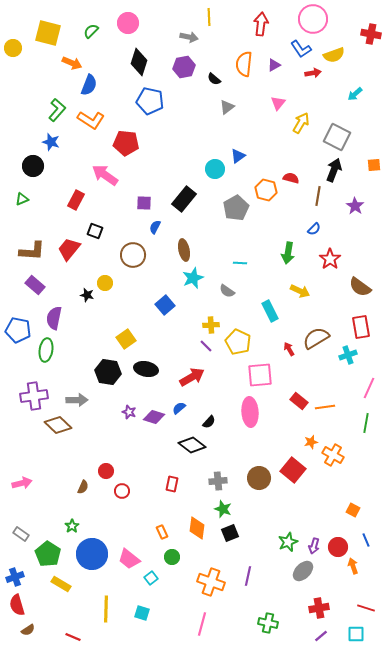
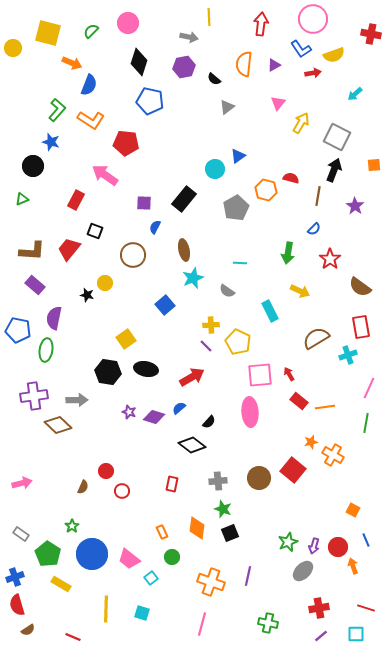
red arrow at (289, 349): moved 25 px down
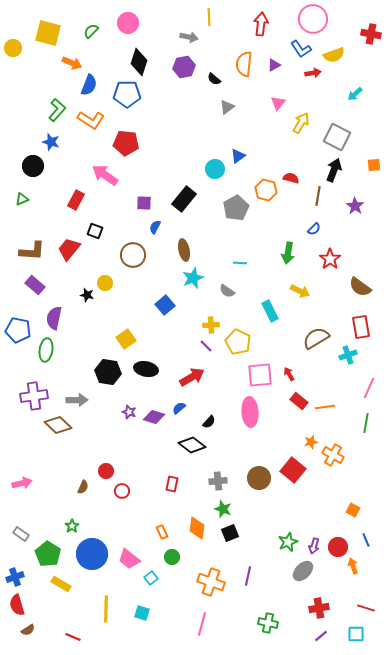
blue pentagon at (150, 101): moved 23 px left, 7 px up; rotated 12 degrees counterclockwise
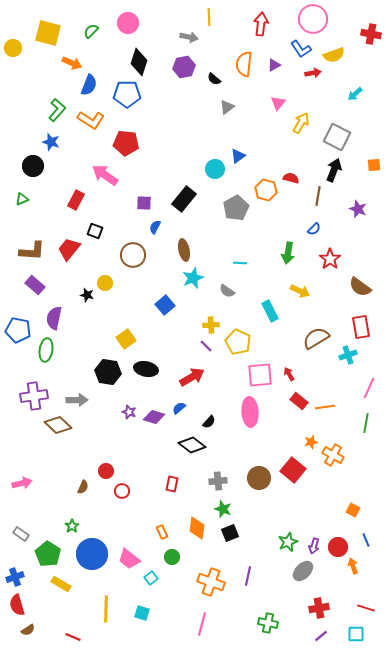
purple star at (355, 206): moved 3 px right, 3 px down; rotated 12 degrees counterclockwise
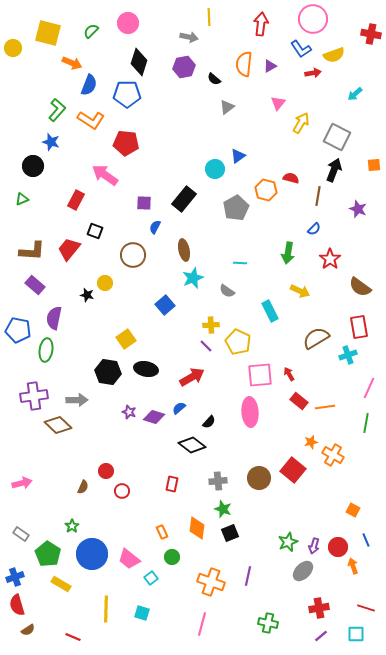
purple triangle at (274, 65): moved 4 px left, 1 px down
red rectangle at (361, 327): moved 2 px left
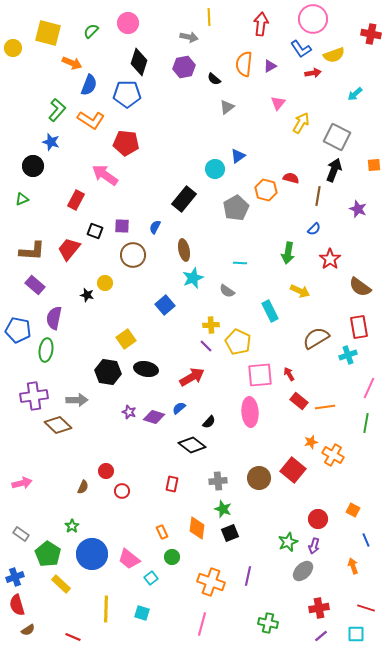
purple square at (144, 203): moved 22 px left, 23 px down
red circle at (338, 547): moved 20 px left, 28 px up
yellow rectangle at (61, 584): rotated 12 degrees clockwise
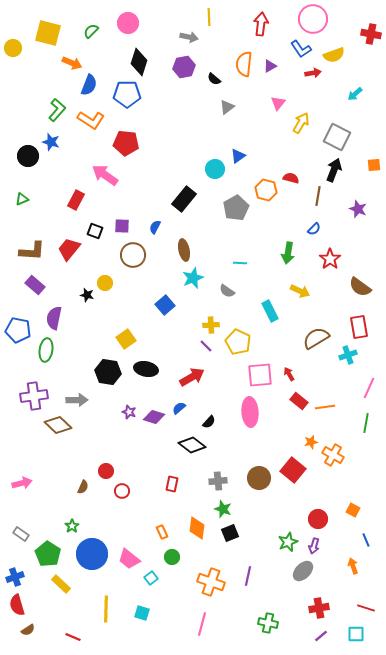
black circle at (33, 166): moved 5 px left, 10 px up
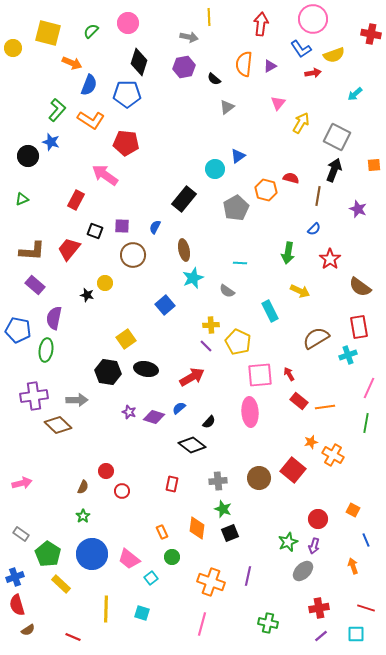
green star at (72, 526): moved 11 px right, 10 px up
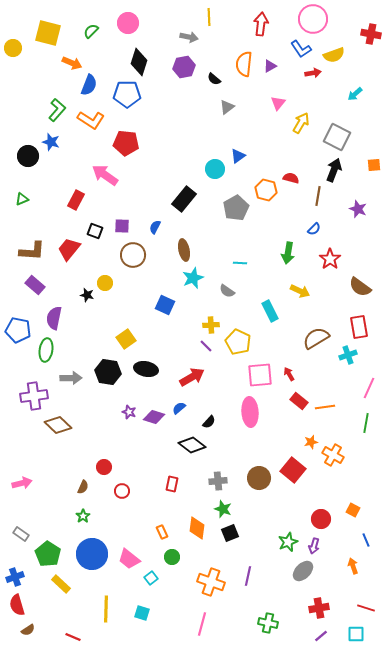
blue square at (165, 305): rotated 24 degrees counterclockwise
gray arrow at (77, 400): moved 6 px left, 22 px up
red circle at (106, 471): moved 2 px left, 4 px up
red circle at (318, 519): moved 3 px right
